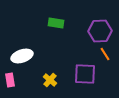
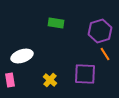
purple hexagon: rotated 15 degrees counterclockwise
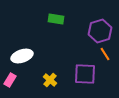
green rectangle: moved 4 px up
pink rectangle: rotated 40 degrees clockwise
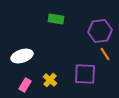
purple hexagon: rotated 10 degrees clockwise
pink rectangle: moved 15 px right, 5 px down
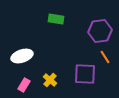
orange line: moved 3 px down
pink rectangle: moved 1 px left
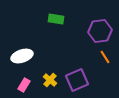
purple square: moved 8 px left, 6 px down; rotated 25 degrees counterclockwise
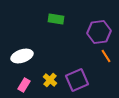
purple hexagon: moved 1 px left, 1 px down
orange line: moved 1 px right, 1 px up
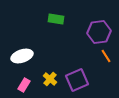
yellow cross: moved 1 px up
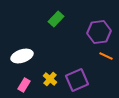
green rectangle: rotated 56 degrees counterclockwise
orange line: rotated 32 degrees counterclockwise
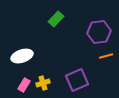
orange line: rotated 40 degrees counterclockwise
yellow cross: moved 7 px left, 4 px down; rotated 32 degrees clockwise
